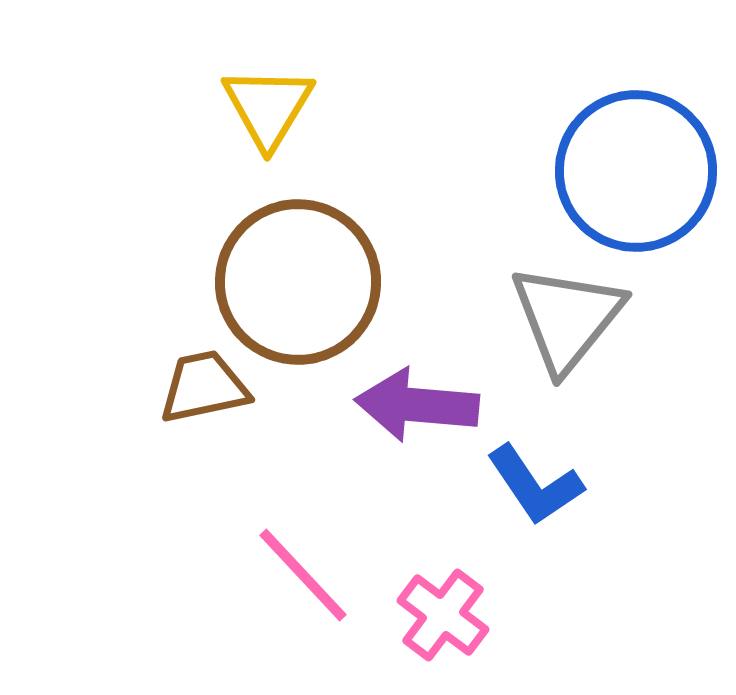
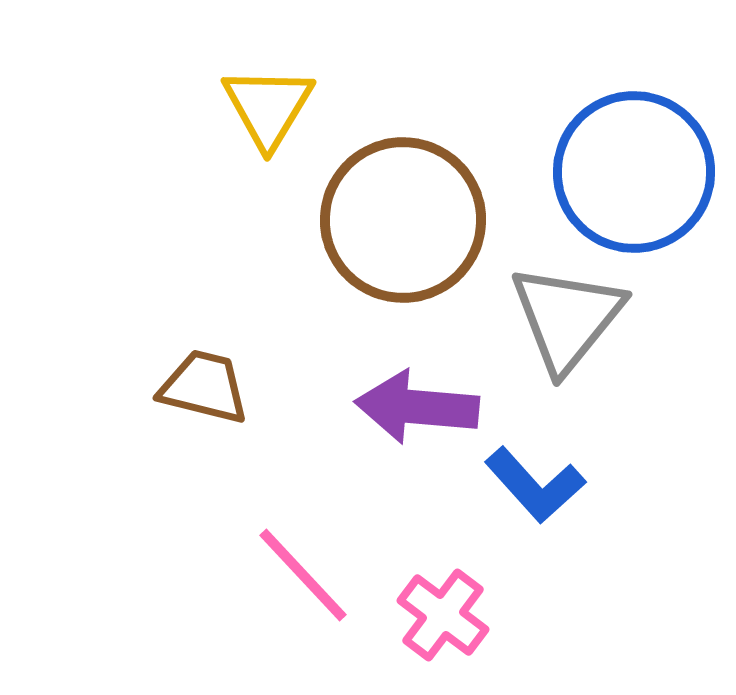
blue circle: moved 2 px left, 1 px down
brown circle: moved 105 px right, 62 px up
brown trapezoid: rotated 26 degrees clockwise
purple arrow: moved 2 px down
blue L-shape: rotated 8 degrees counterclockwise
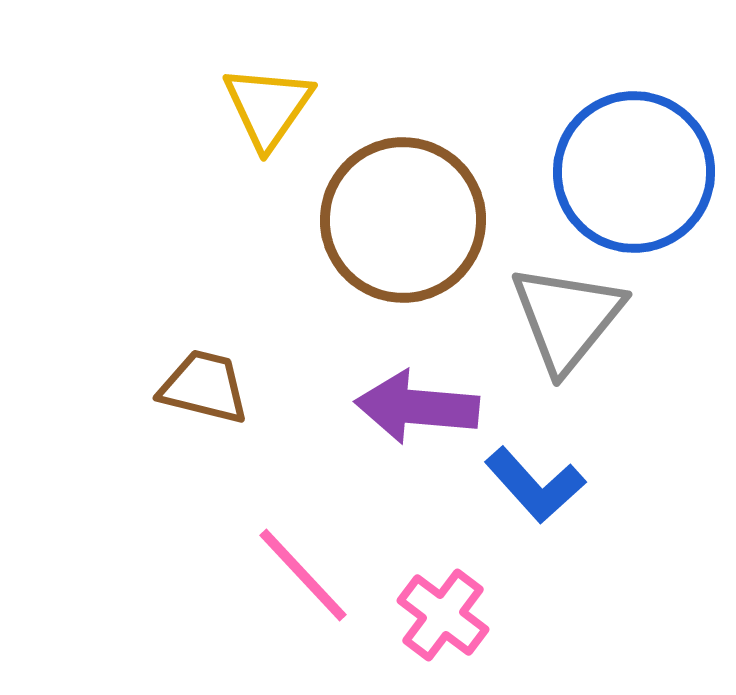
yellow triangle: rotated 4 degrees clockwise
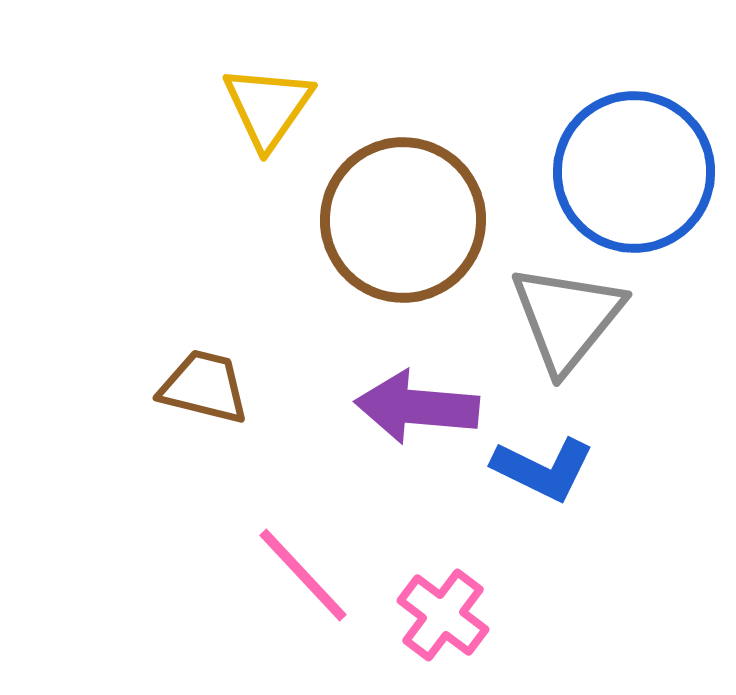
blue L-shape: moved 8 px right, 16 px up; rotated 22 degrees counterclockwise
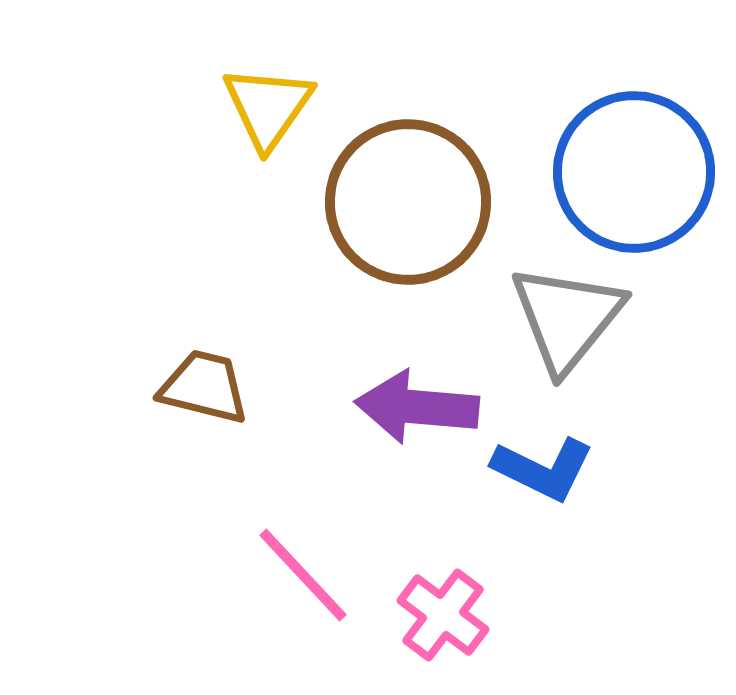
brown circle: moved 5 px right, 18 px up
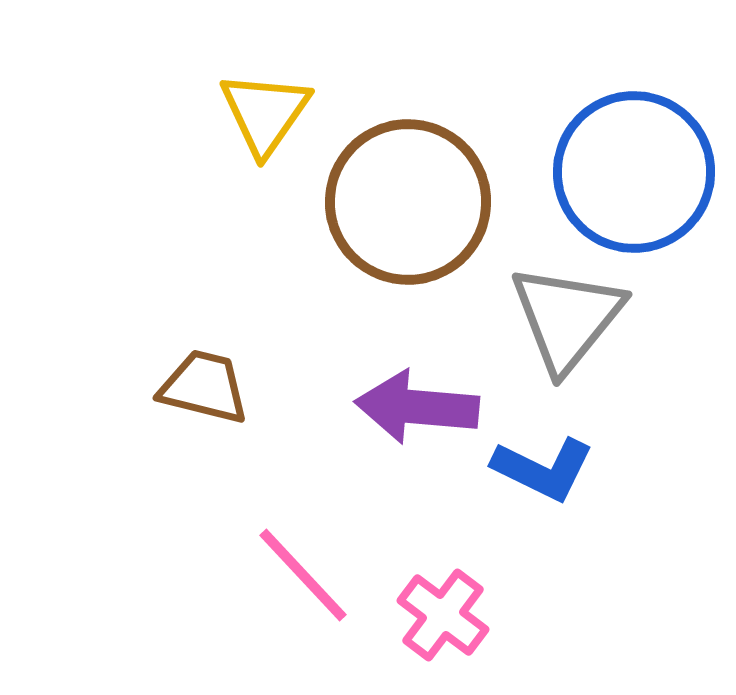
yellow triangle: moved 3 px left, 6 px down
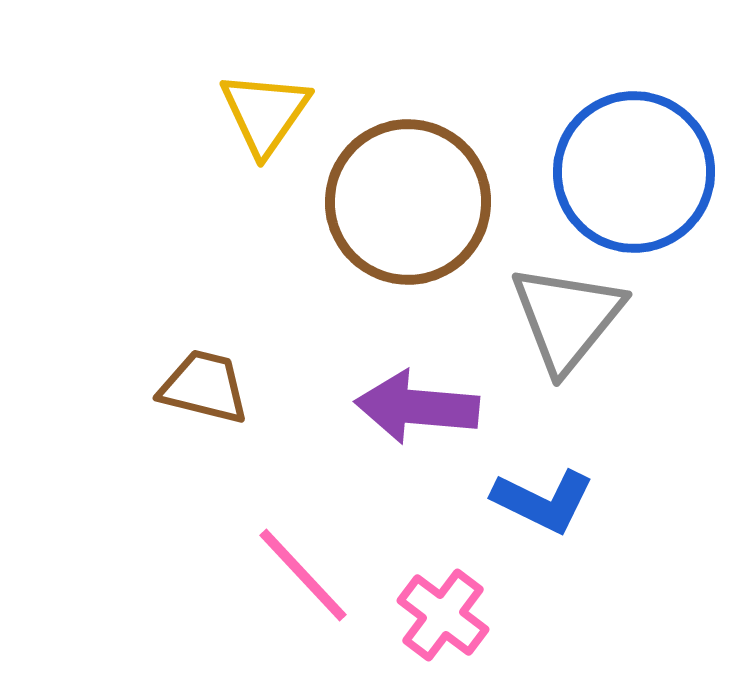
blue L-shape: moved 32 px down
